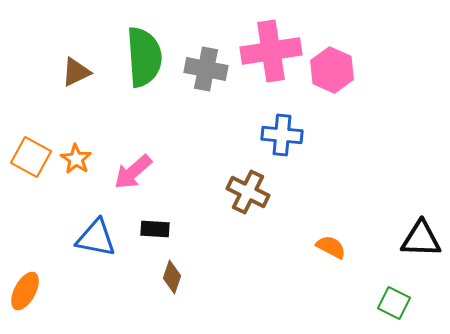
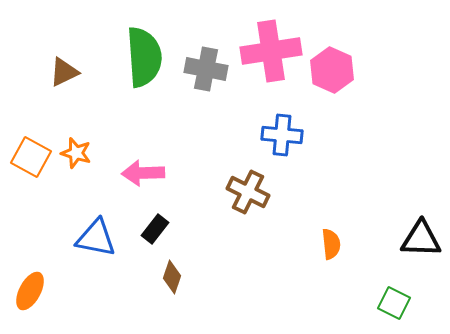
brown triangle: moved 12 px left
orange star: moved 6 px up; rotated 16 degrees counterclockwise
pink arrow: moved 10 px right, 1 px down; rotated 39 degrees clockwise
black rectangle: rotated 56 degrees counterclockwise
orange semicircle: moved 3 px up; rotated 56 degrees clockwise
orange ellipse: moved 5 px right
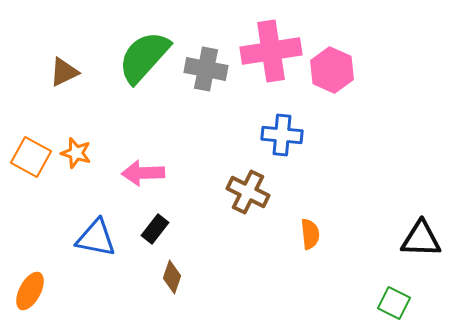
green semicircle: rotated 134 degrees counterclockwise
orange semicircle: moved 21 px left, 10 px up
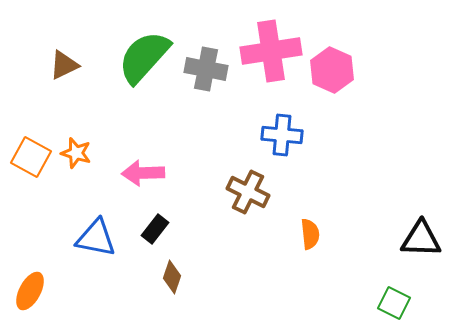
brown triangle: moved 7 px up
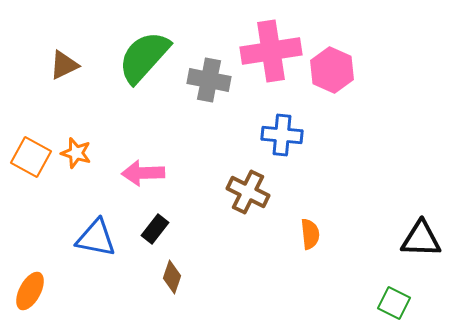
gray cross: moved 3 px right, 11 px down
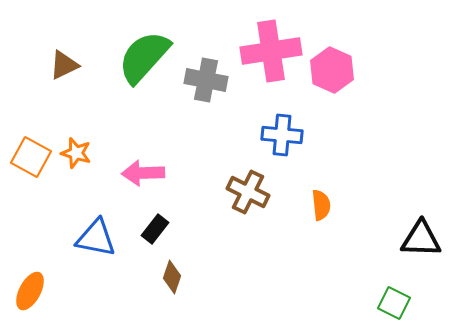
gray cross: moved 3 px left
orange semicircle: moved 11 px right, 29 px up
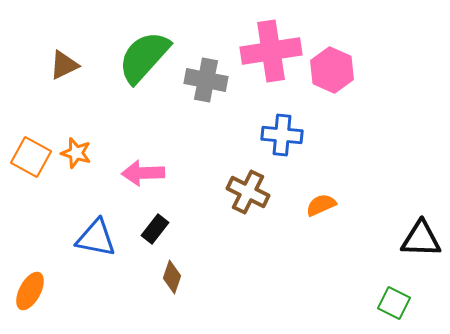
orange semicircle: rotated 108 degrees counterclockwise
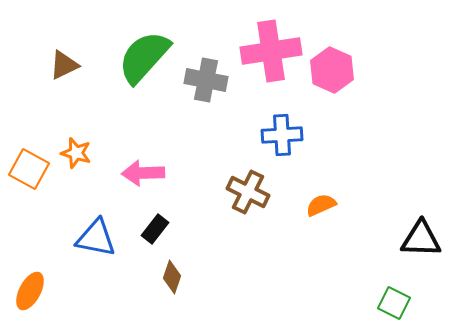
blue cross: rotated 9 degrees counterclockwise
orange square: moved 2 px left, 12 px down
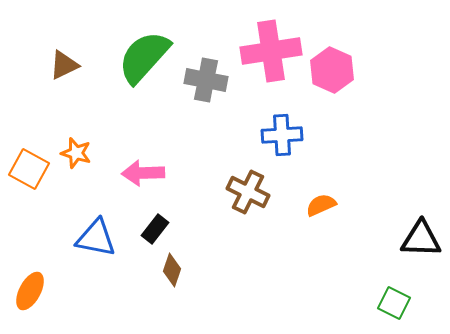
brown diamond: moved 7 px up
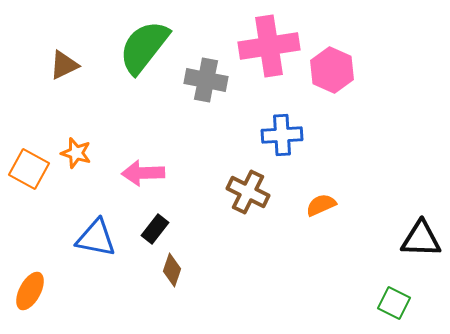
pink cross: moved 2 px left, 5 px up
green semicircle: moved 10 px up; rotated 4 degrees counterclockwise
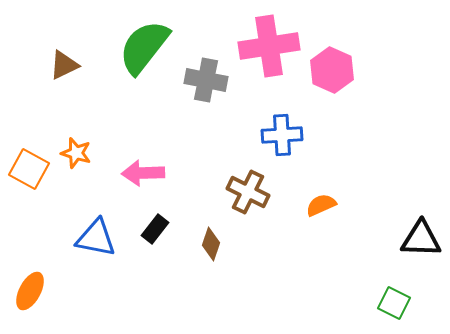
brown diamond: moved 39 px right, 26 px up
